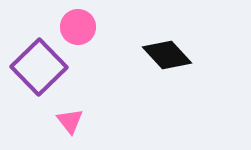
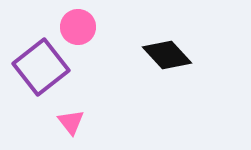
purple square: moved 2 px right; rotated 6 degrees clockwise
pink triangle: moved 1 px right, 1 px down
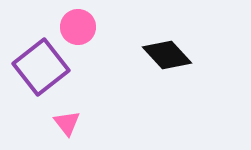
pink triangle: moved 4 px left, 1 px down
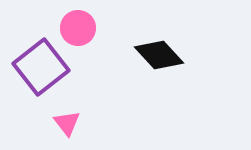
pink circle: moved 1 px down
black diamond: moved 8 px left
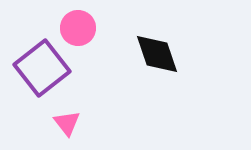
black diamond: moved 2 px left, 1 px up; rotated 24 degrees clockwise
purple square: moved 1 px right, 1 px down
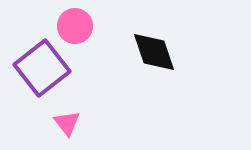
pink circle: moved 3 px left, 2 px up
black diamond: moved 3 px left, 2 px up
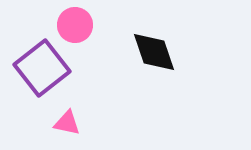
pink circle: moved 1 px up
pink triangle: rotated 40 degrees counterclockwise
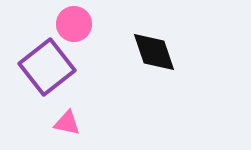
pink circle: moved 1 px left, 1 px up
purple square: moved 5 px right, 1 px up
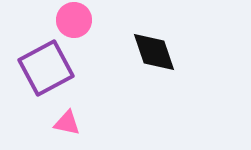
pink circle: moved 4 px up
purple square: moved 1 px left, 1 px down; rotated 10 degrees clockwise
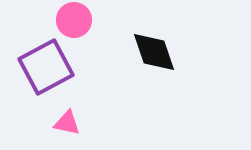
purple square: moved 1 px up
